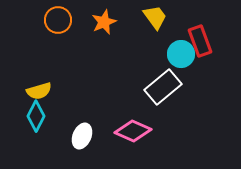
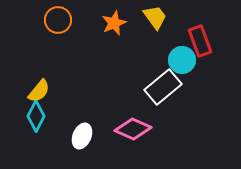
orange star: moved 10 px right, 1 px down
cyan circle: moved 1 px right, 6 px down
yellow semicircle: rotated 35 degrees counterclockwise
pink diamond: moved 2 px up
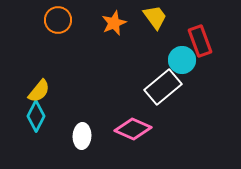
white ellipse: rotated 20 degrees counterclockwise
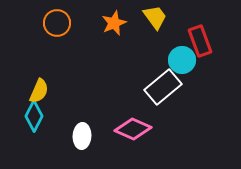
orange circle: moved 1 px left, 3 px down
yellow semicircle: rotated 15 degrees counterclockwise
cyan diamond: moved 2 px left
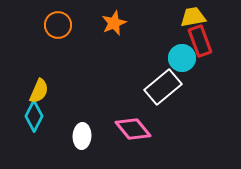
yellow trapezoid: moved 38 px right; rotated 64 degrees counterclockwise
orange circle: moved 1 px right, 2 px down
cyan circle: moved 2 px up
pink diamond: rotated 27 degrees clockwise
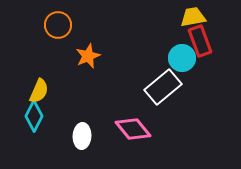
orange star: moved 26 px left, 33 px down
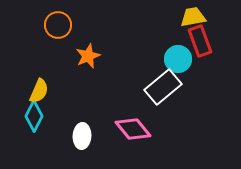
cyan circle: moved 4 px left, 1 px down
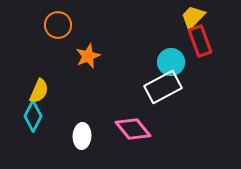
yellow trapezoid: rotated 36 degrees counterclockwise
cyan circle: moved 7 px left, 3 px down
white rectangle: rotated 12 degrees clockwise
cyan diamond: moved 1 px left
